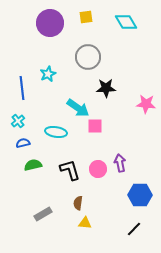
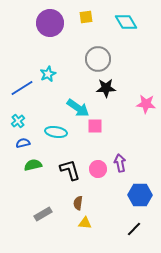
gray circle: moved 10 px right, 2 px down
blue line: rotated 65 degrees clockwise
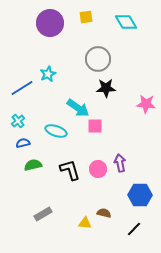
cyan ellipse: moved 1 px up; rotated 10 degrees clockwise
brown semicircle: moved 26 px right, 10 px down; rotated 96 degrees clockwise
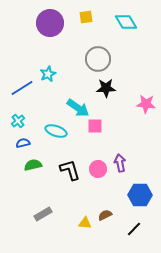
brown semicircle: moved 1 px right, 2 px down; rotated 40 degrees counterclockwise
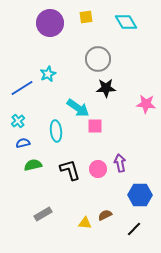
cyan ellipse: rotated 65 degrees clockwise
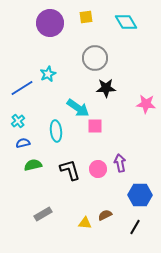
gray circle: moved 3 px left, 1 px up
black line: moved 1 px right, 2 px up; rotated 14 degrees counterclockwise
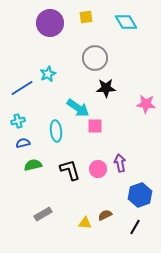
cyan cross: rotated 24 degrees clockwise
blue hexagon: rotated 20 degrees counterclockwise
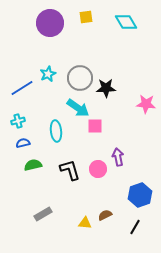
gray circle: moved 15 px left, 20 px down
purple arrow: moved 2 px left, 6 px up
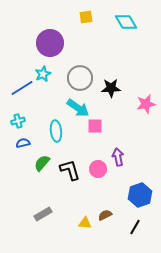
purple circle: moved 20 px down
cyan star: moved 5 px left
black star: moved 5 px right
pink star: rotated 18 degrees counterclockwise
green semicircle: moved 9 px right, 2 px up; rotated 36 degrees counterclockwise
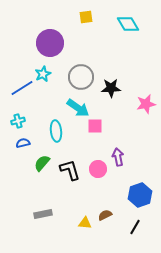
cyan diamond: moved 2 px right, 2 px down
gray circle: moved 1 px right, 1 px up
gray rectangle: rotated 18 degrees clockwise
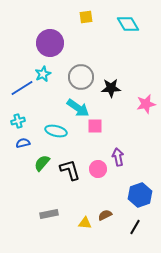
cyan ellipse: rotated 70 degrees counterclockwise
gray rectangle: moved 6 px right
